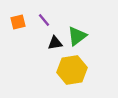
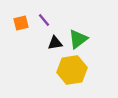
orange square: moved 3 px right, 1 px down
green triangle: moved 1 px right, 3 px down
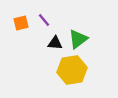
black triangle: rotated 14 degrees clockwise
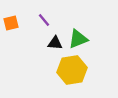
orange square: moved 10 px left
green triangle: rotated 15 degrees clockwise
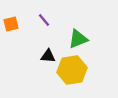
orange square: moved 1 px down
black triangle: moved 7 px left, 13 px down
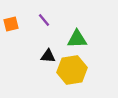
green triangle: moved 1 px left; rotated 20 degrees clockwise
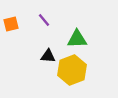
yellow hexagon: rotated 12 degrees counterclockwise
